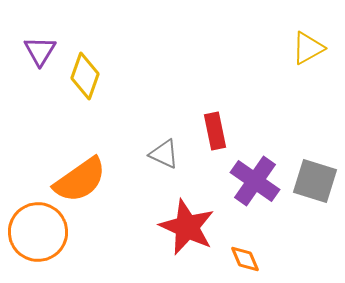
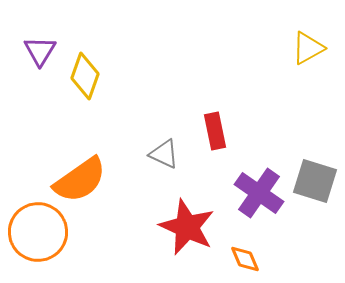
purple cross: moved 4 px right, 12 px down
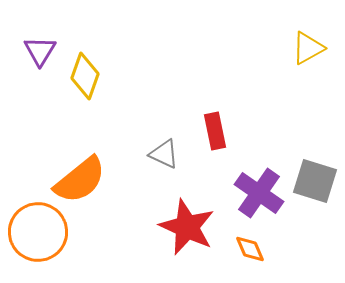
orange semicircle: rotated 4 degrees counterclockwise
orange diamond: moved 5 px right, 10 px up
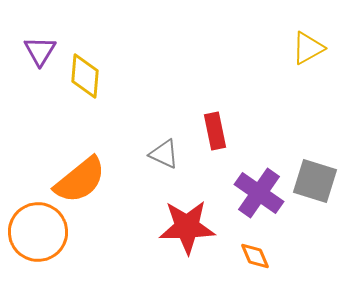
yellow diamond: rotated 15 degrees counterclockwise
red star: rotated 26 degrees counterclockwise
orange diamond: moved 5 px right, 7 px down
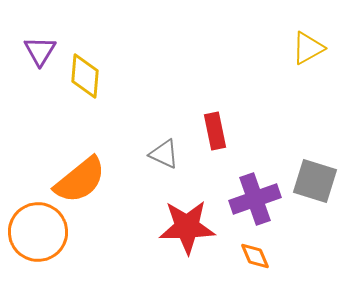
purple cross: moved 4 px left, 6 px down; rotated 36 degrees clockwise
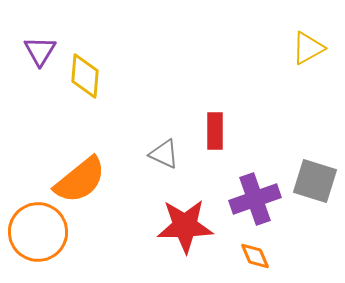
red rectangle: rotated 12 degrees clockwise
red star: moved 2 px left, 1 px up
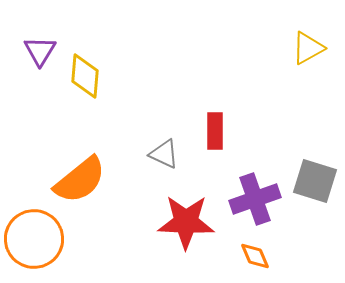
red star: moved 1 px right, 4 px up; rotated 4 degrees clockwise
orange circle: moved 4 px left, 7 px down
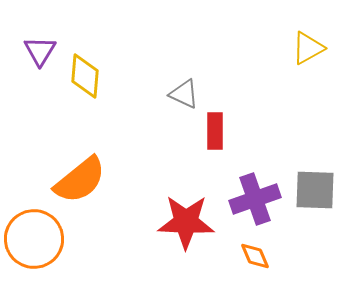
gray triangle: moved 20 px right, 60 px up
gray square: moved 9 px down; rotated 15 degrees counterclockwise
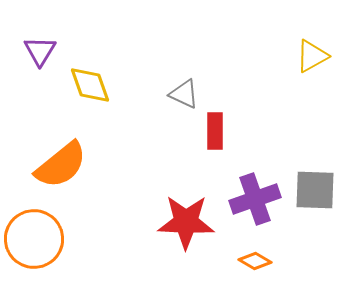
yellow triangle: moved 4 px right, 8 px down
yellow diamond: moved 5 px right, 9 px down; rotated 24 degrees counterclockwise
orange semicircle: moved 19 px left, 15 px up
orange diamond: moved 5 px down; rotated 36 degrees counterclockwise
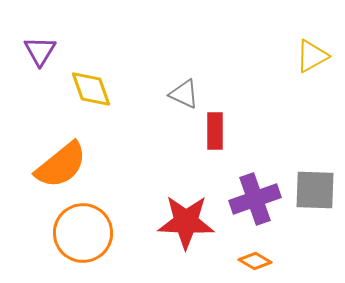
yellow diamond: moved 1 px right, 4 px down
orange circle: moved 49 px right, 6 px up
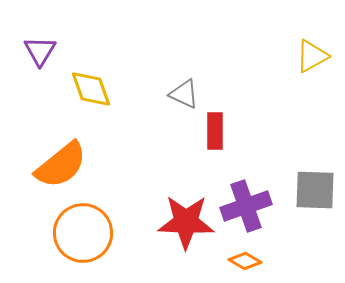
purple cross: moved 9 px left, 7 px down
orange diamond: moved 10 px left
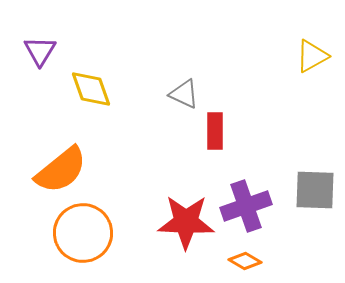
orange semicircle: moved 5 px down
